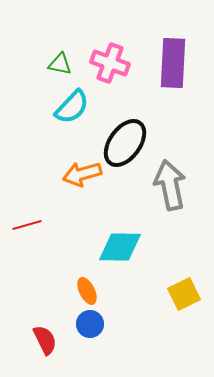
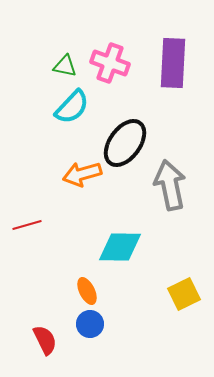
green triangle: moved 5 px right, 2 px down
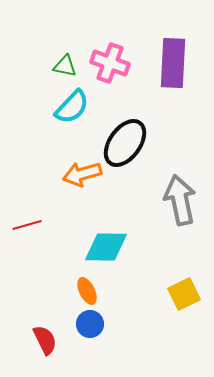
gray arrow: moved 10 px right, 15 px down
cyan diamond: moved 14 px left
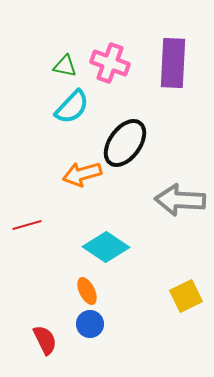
gray arrow: rotated 75 degrees counterclockwise
cyan diamond: rotated 33 degrees clockwise
yellow square: moved 2 px right, 2 px down
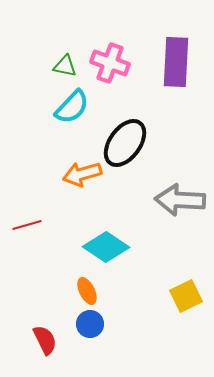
purple rectangle: moved 3 px right, 1 px up
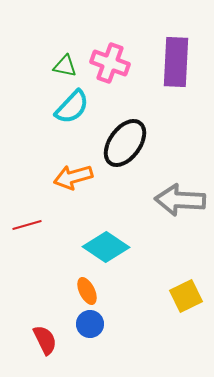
orange arrow: moved 9 px left, 3 px down
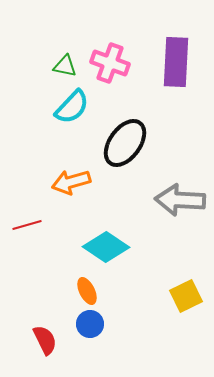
orange arrow: moved 2 px left, 5 px down
